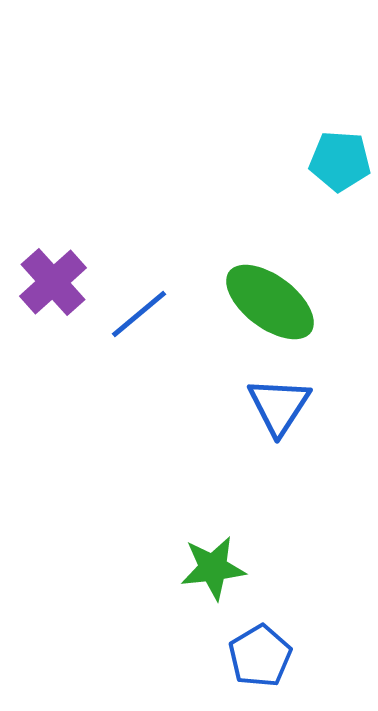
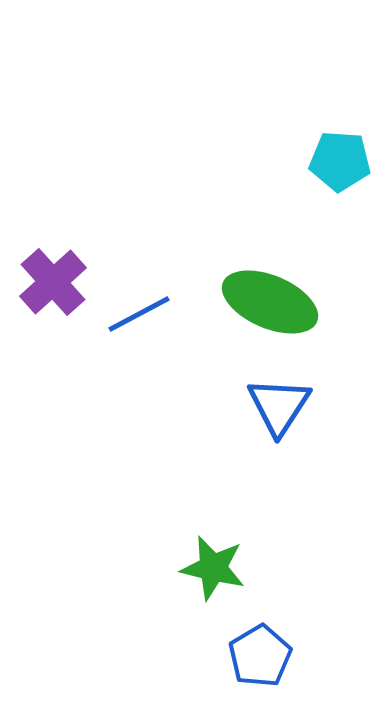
green ellipse: rotated 14 degrees counterclockwise
blue line: rotated 12 degrees clockwise
green star: rotated 20 degrees clockwise
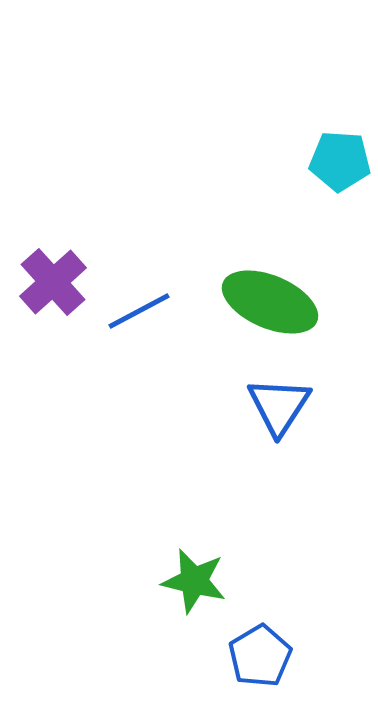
blue line: moved 3 px up
green star: moved 19 px left, 13 px down
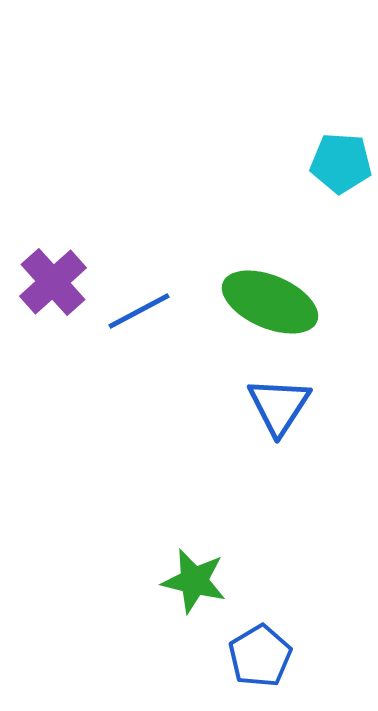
cyan pentagon: moved 1 px right, 2 px down
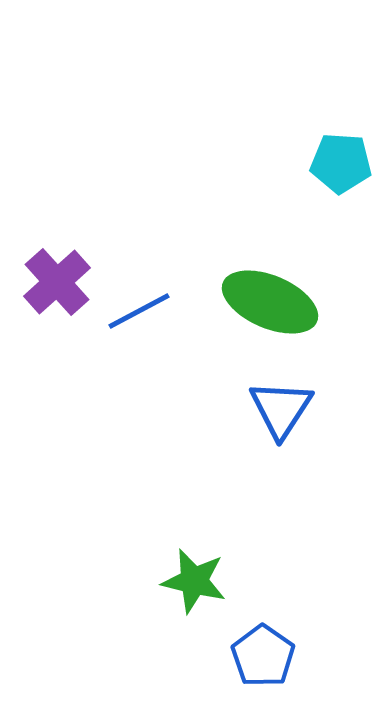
purple cross: moved 4 px right
blue triangle: moved 2 px right, 3 px down
blue pentagon: moved 3 px right; rotated 6 degrees counterclockwise
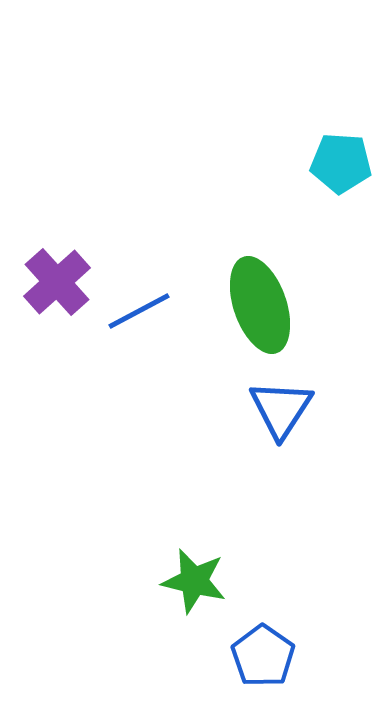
green ellipse: moved 10 px left, 3 px down; rotated 48 degrees clockwise
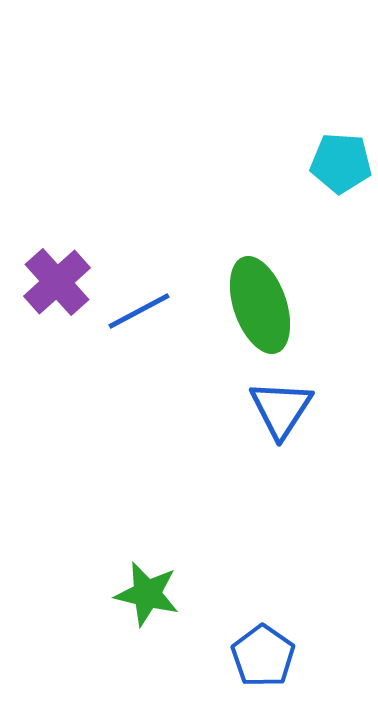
green star: moved 47 px left, 13 px down
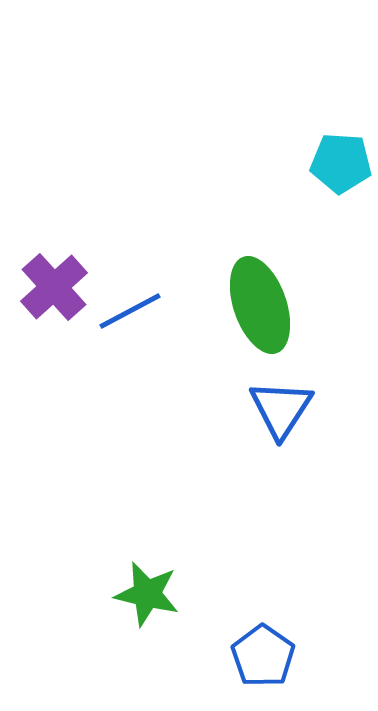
purple cross: moved 3 px left, 5 px down
blue line: moved 9 px left
